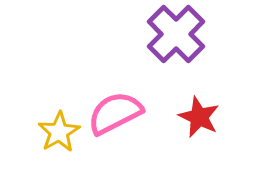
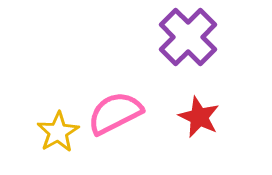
purple cross: moved 12 px right, 3 px down
yellow star: moved 1 px left
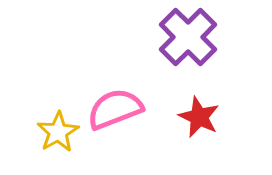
pink semicircle: moved 4 px up; rotated 6 degrees clockwise
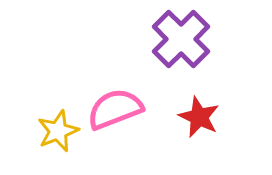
purple cross: moved 7 px left, 2 px down
yellow star: moved 1 px up; rotated 9 degrees clockwise
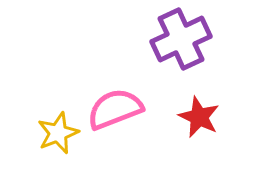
purple cross: rotated 20 degrees clockwise
yellow star: moved 2 px down
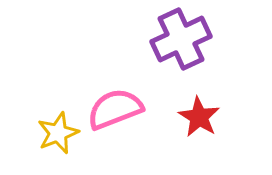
red star: rotated 6 degrees clockwise
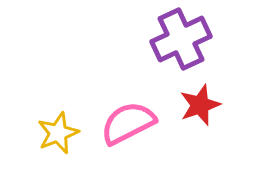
pink semicircle: moved 13 px right, 14 px down; rotated 6 degrees counterclockwise
red star: moved 1 px right, 12 px up; rotated 21 degrees clockwise
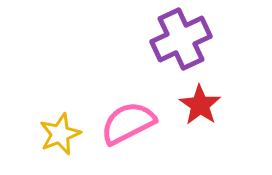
red star: rotated 18 degrees counterclockwise
yellow star: moved 2 px right, 1 px down
